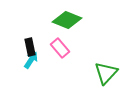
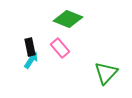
green diamond: moved 1 px right, 1 px up
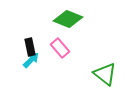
cyan arrow: rotated 12 degrees clockwise
green triangle: moved 1 px left, 1 px down; rotated 35 degrees counterclockwise
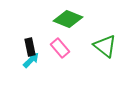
green triangle: moved 28 px up
